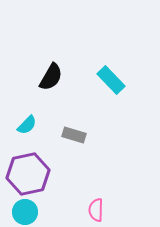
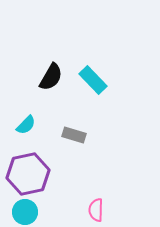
cyan rectangle: moved 18 px left
cyan semicircle: moved 1 px left
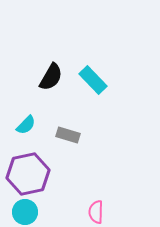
gray rectangle: moved 6 px left
pink semicircle: moved 2 px down
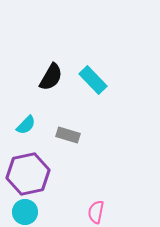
pink semicircle: rotated 10 degrees clockwise
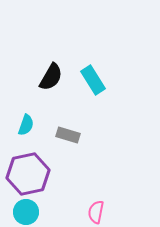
cyan rectangle: rotated 12 degrees clockwise
cyan semicircle: rotated 25 degrees counterclockwise
cyan circle: moved 1 px right
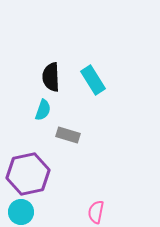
black semicircle: rotated 148 degrees clockwise
cyan semicircle: moved 17 px right, 15 px up
cyan circle: moved 5 px left
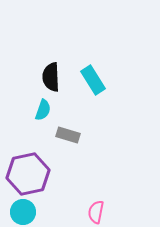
cyan circle: moved 2 px right
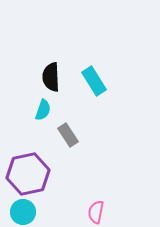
cyan rectangle: moved 1 px right, 1 px down
gray rectangle: rotated 40 degrees clockwise
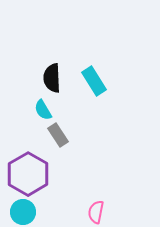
black semicircle: moved 1 px right, 1 px down
cyan semicircle: rotated 130 degrees clockwise
gray rectangle: moved 10 px left
purple hexagon: rotated 18 degrees counterclockwise
